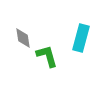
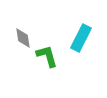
cyan rectangle: rotated 12 degrees clockwise
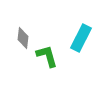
gray diamond: rotated 15 degrees clockwise
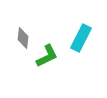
green L-shape: rotated 80 degrees clockwise
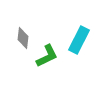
cyan rectangle: moved 2 px left, 2 px down
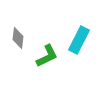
gray diamond: moved 5 px left
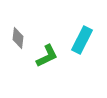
cyan rectangle: moved 3 px right
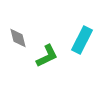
gray diamond: rotated 20 degrees counterclockwise
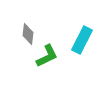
gray diamond: moved 10 px right, 4 px up; rotated 20 degrees clockwise
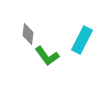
green L-shape: rotated 80 degrees clockwise
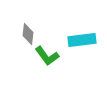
cyan rectangle: rotated 56 degrees clockwise
